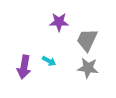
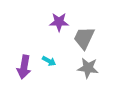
gray trapezoid: moved 3 px left, 2 px up
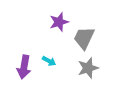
purple star: rotated 18 degrees counterclockwise
gray star: rotated 25 degrees counterclockwise
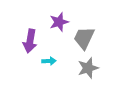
cyan arrow: rotated 32 degrees counterclockwise
purple arrow: moved 6 px right, 26 px up
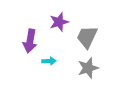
gray trapezoid: moved 3 px right, 1 px up
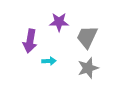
purple star: rotated 18 degrees clockwise
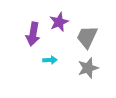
purple star: rotated 24 degrees counterclockwise
purple arrow: moved 3 px right, 7 px up
cyan arrow: moved 1 px right, 1 px up
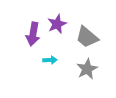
purple star: moved 2 px left, 2 px down
gray trapezoid: rotated 75 degrees counterclockwise
gray star: moved 1 px left, 1 px down; rotated 10 degrees counterclockwise
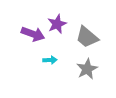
purple arrow: rotated 80 degrees counterclockwise
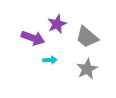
purple arrow: moved 4 px down
